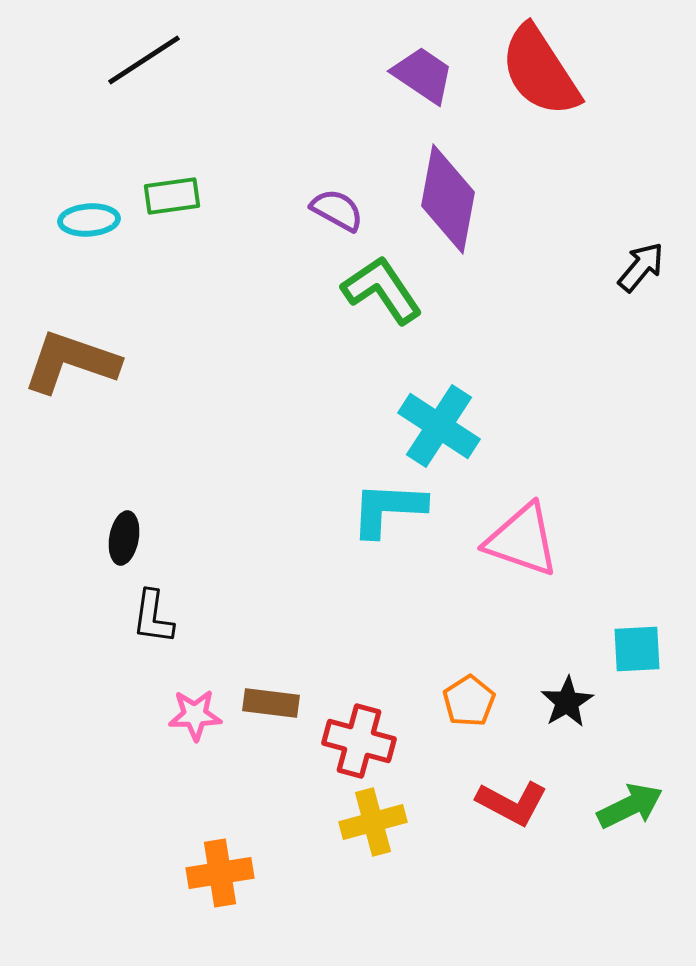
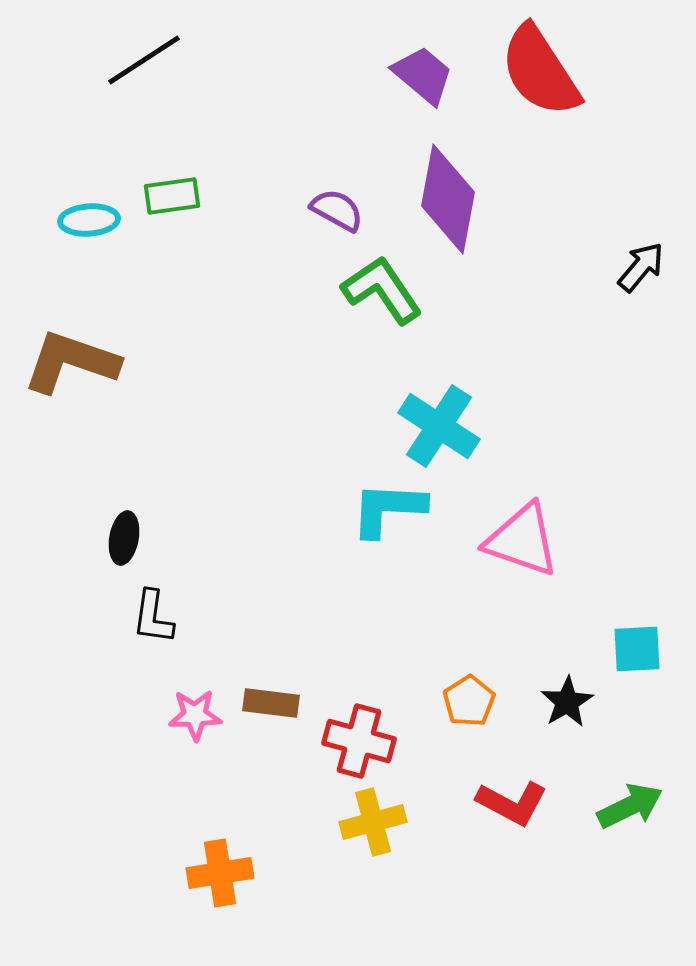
purple trapezoid: rotated 6 degrees clockwise
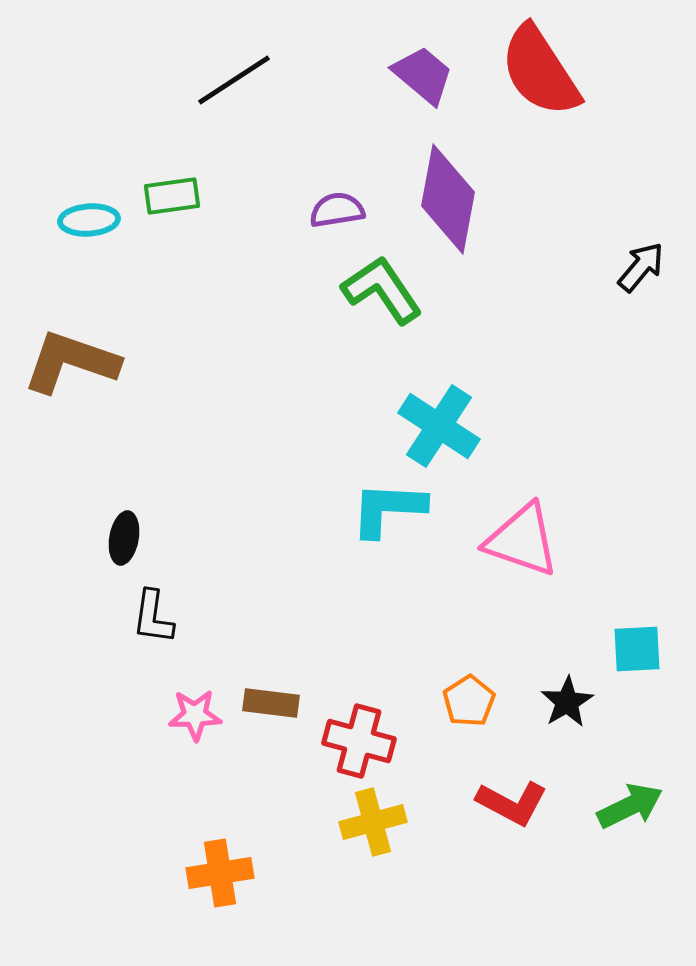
black line: moved 90 px right, 20 px down
purple semicircle: rotated 38 degrees counterclockwise
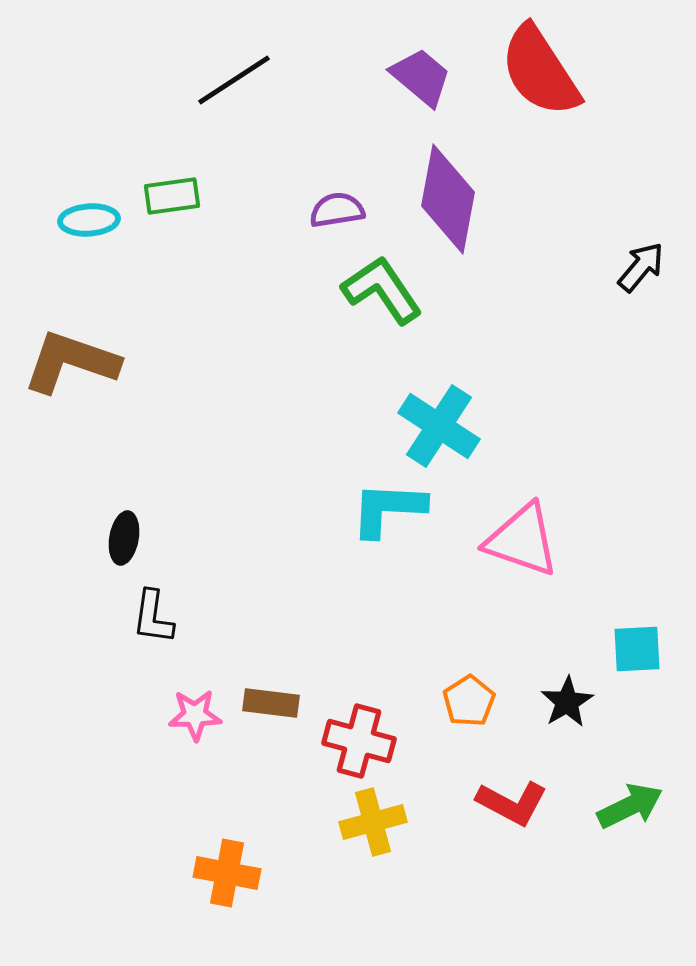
purple trapezoid: moved 2 px left, 2 px down
orange cross: moved 7 px right; rotated 20 degrees clockwise
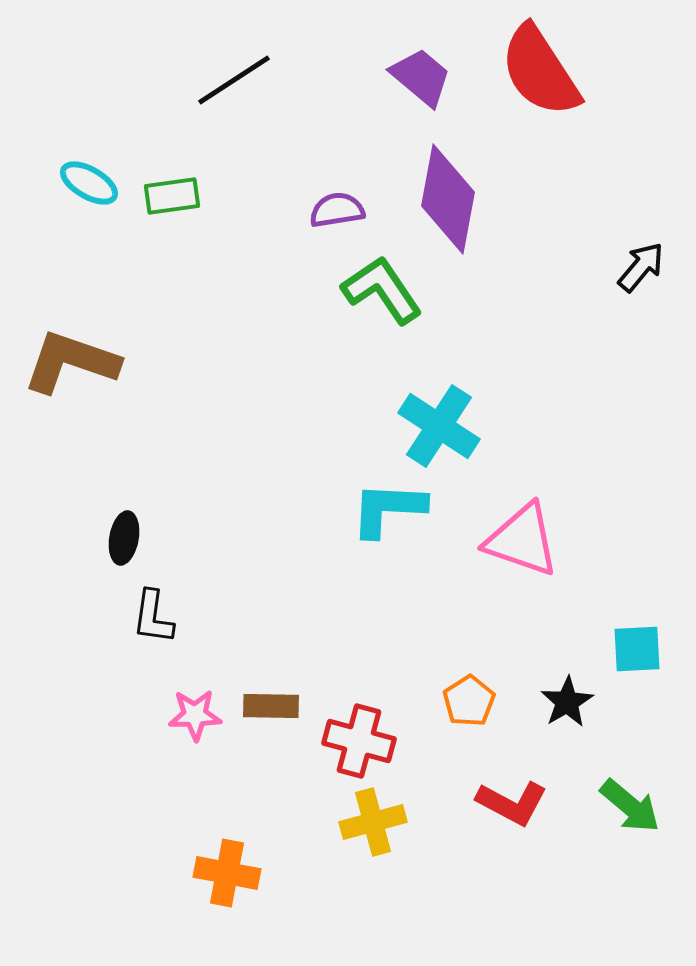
cyan ellipse: moved 37 px up; rotated 34 degrees clockwise
brown rectangle: moved 3 px down; rotated 6 degrees counterclockwise
green arrow: rotated 66 degrees clockwise
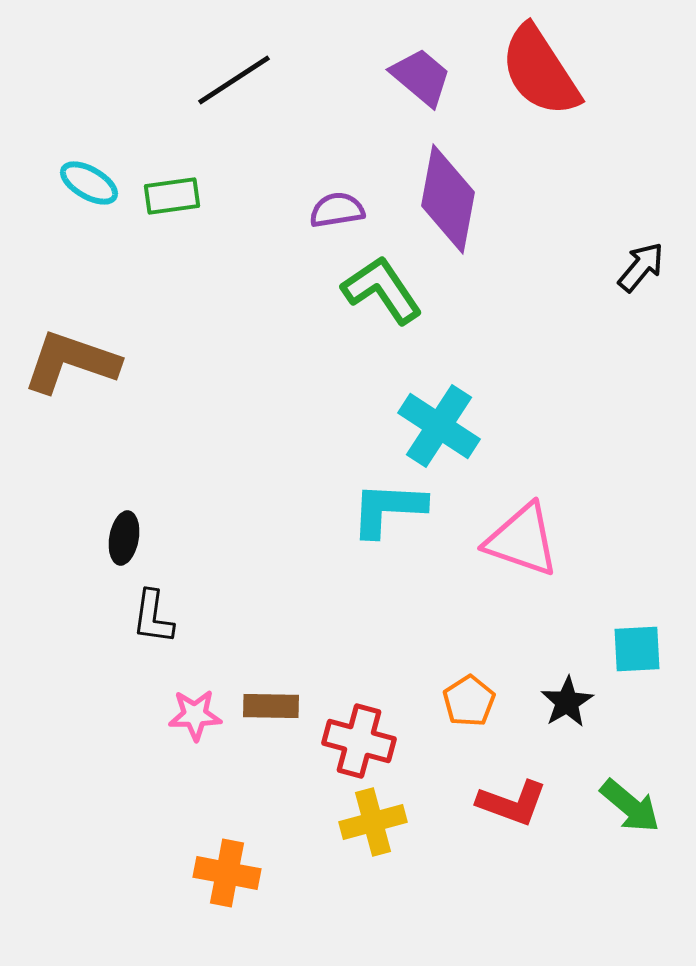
red L-shape: rotated 8 degrees counterclockwise
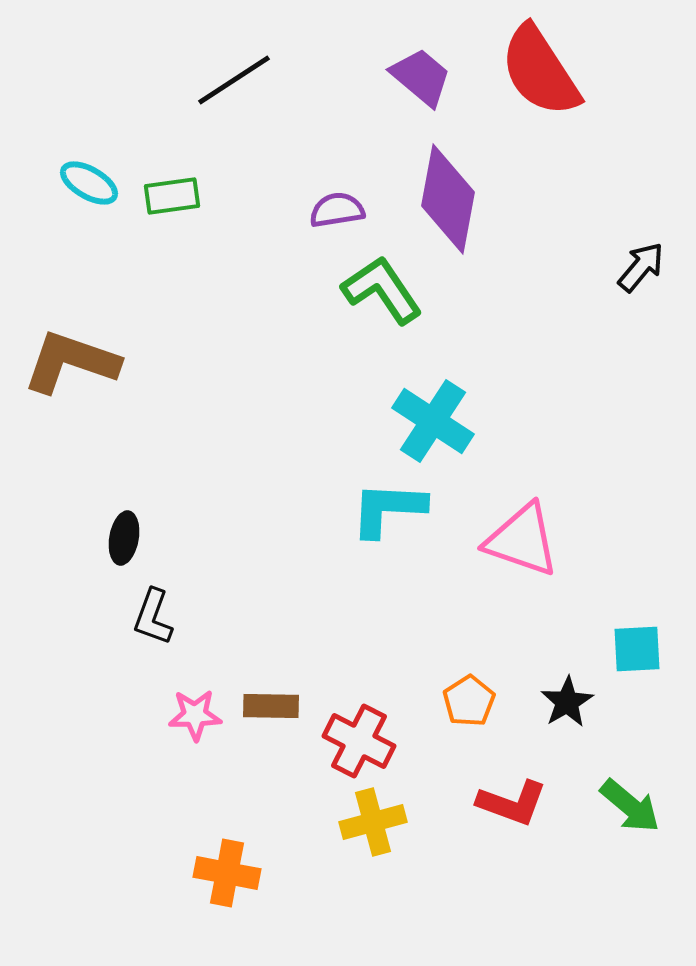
cyan cross: moved 6 px left, 5 px up
black L-shape: rotated 12 degrees clockwise
red cross: rotated 12 degrees clockwise
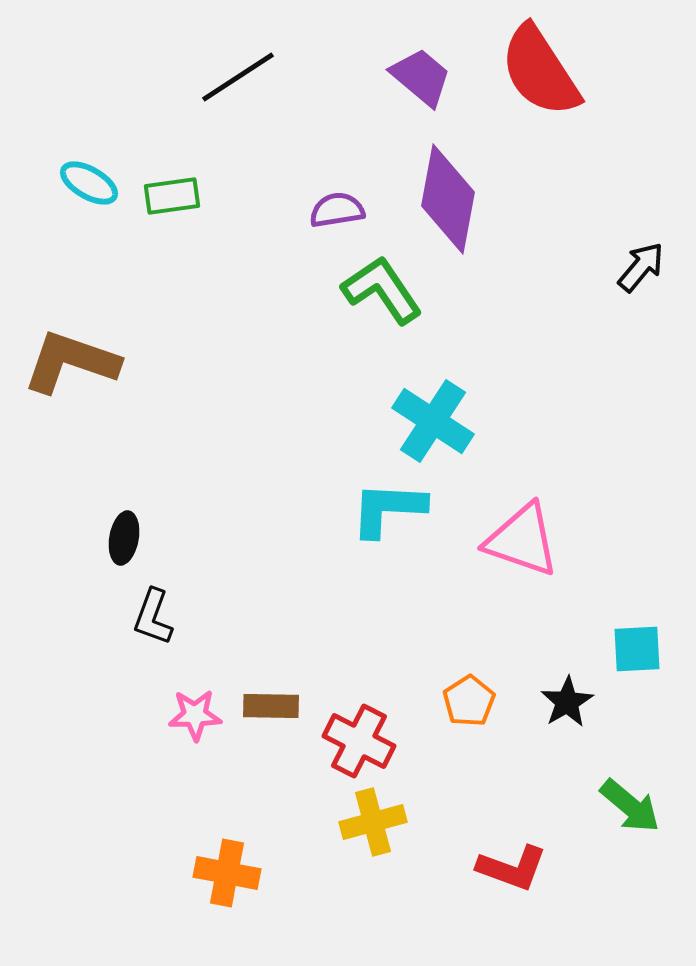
black line: moved 4 px right, 3 px up
red L-shape: moved 65 px down
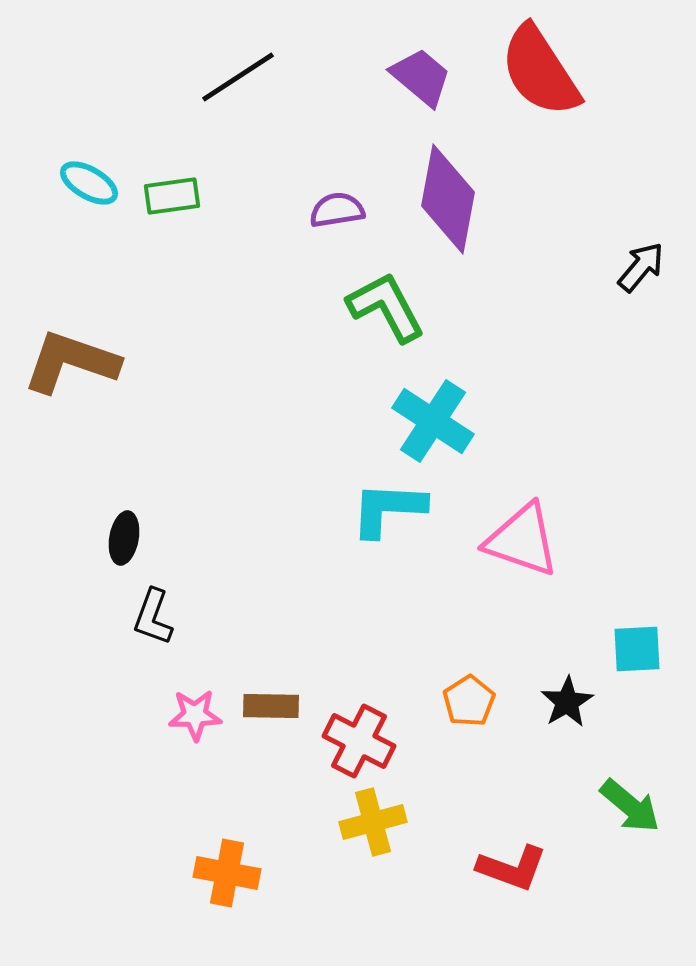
green L-shape: moved 4 px right, 17 px down; rotated 6 degrees clockwise
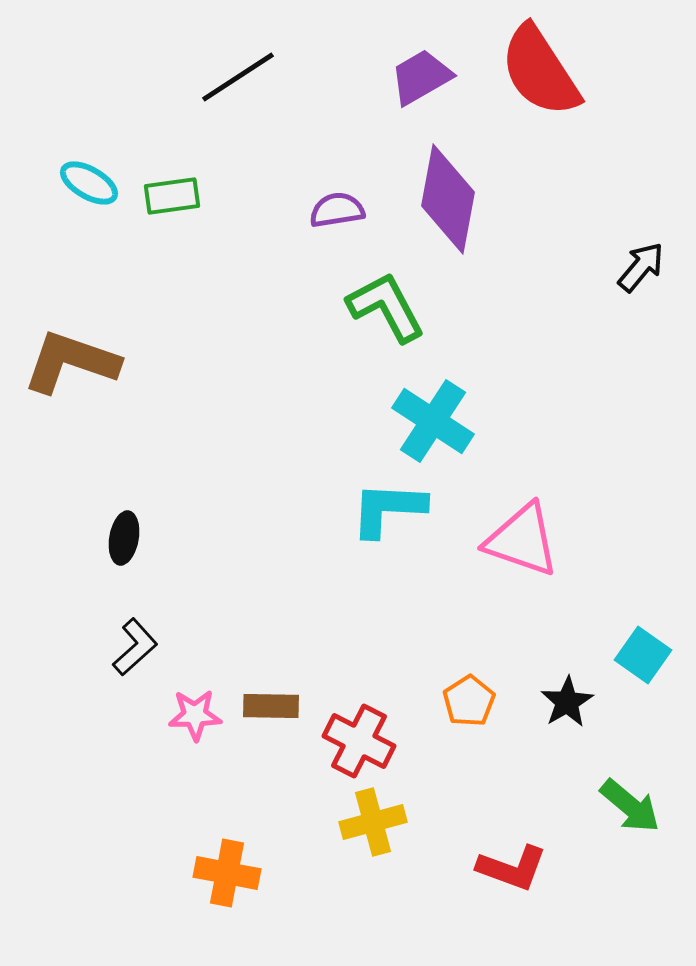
purple trapezoid: rotated 70 degrees counterclockwise
black L-shape: moved 18 px left, 30 px down; rotated 152 degrees counterclockwise
cyan square: moved 6 px right, 6 px down; rotated 38 degrees clockwise
